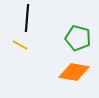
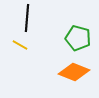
orange diamond: rotated 12 degrees clockwise
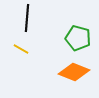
yellow line: moved 1 px right, 4 px down
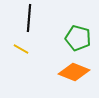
black line: moved 2 px right
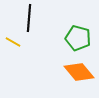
yellow line: moved 8 px left, 7 px up
orange diamond: moved 5 px right; rotated 28 degrees clockwise
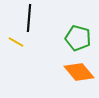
yellow line: moved 3 px right
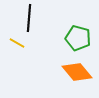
yellow line: moved 1 px right, 1 px down
orange diamond: moved 2 px left
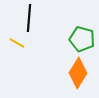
green pentagon: moved 4 px right, 1 px down
orange diamond: moved 1 px right, 1 px down; rotated 72 degrees clockwise
